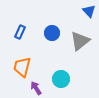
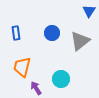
blue triangle: rotated 16 degrees clockwise
blue rectangle: moved 4 px left, 1 px down; rotated 32 degrees counterclockwise
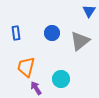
orange trapezoid: moved 4 px right
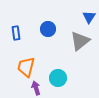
blue triangle: moved 6 px down
blue circle: moved 4 px left, 4 px up
cyan circle: moved 3 px left, 1 px up
purple arrow: rotated 16 degrees clockwise
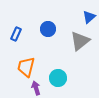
blue triangle: rotated 16 degrees clockwise
blue rectangle: moved 1 px down; rotated 32 degrees clockwise
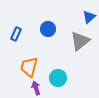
orange trapezoid: moved 3 px right
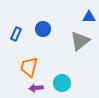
blue triangle: rotated 40 degrees clockwise
blue circle: moved 5 px left
cyan circle: moved 4 px right, 5 px down
purple arrow: rotated 80 degrees counterclockwise
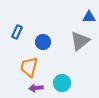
blue circle: moved 13 px down
blue rectangle: moved 1 px right, 2 px up
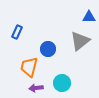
blue circle: moved 5 px right, 7 px down
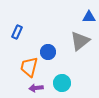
blue circle: moved 3 px down
